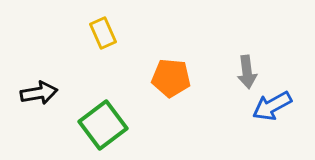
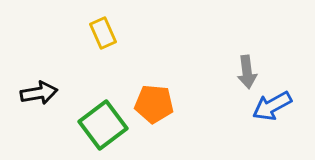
orange pentagon: moved 17 px left, 26 px down
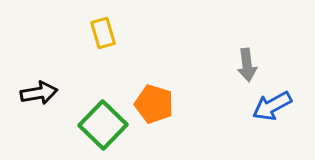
yellow rectangle: rotated 8 degrees clockwise
gray arrow: moved 7 px up
orange pentagon: rotated 12 degrees clockwise
green square: rotated 9 degrees counterclockwise
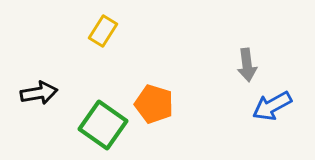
yellow rectangle: moved 2 px up; rotated 48 degrees clockwise
green square: rotated 9 degrees counterclockwise
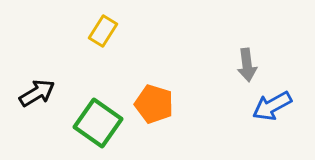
black arrow: moved 2 px left; rotated 21 degrees counterclockwise
green square: moved 5 px left, 2 px up
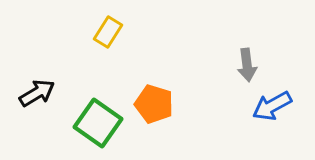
yellow rectangle: moved 5 px right, 1 px down
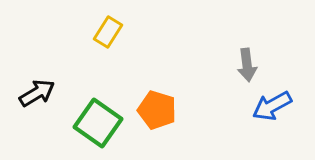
orange pentagon: moved 3 px right, 6 px down
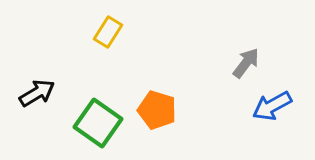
gray arrow: moved 1 px left, 2 px up; rotated 136 degrees counterclockwise
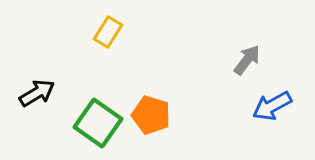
gray arrow: moved 1 px right, 3 px up
orange pentagon: moved 6 px left, 5 px down
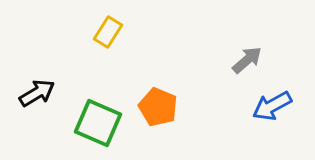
gray arrow: rotated 12 degrees clockwise
orange pentagon: moved 7 px right, 8 px up; rotated 6 degrees clockwise
green square: rotated 12 degrees counterclockwise
